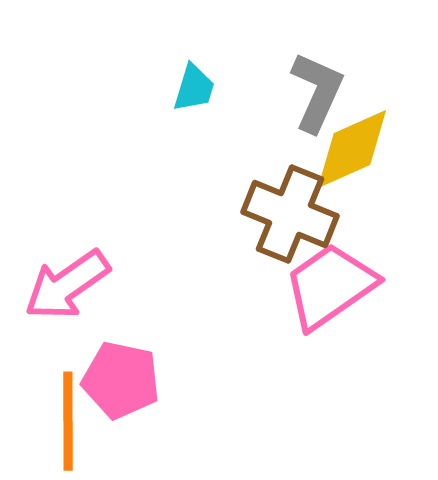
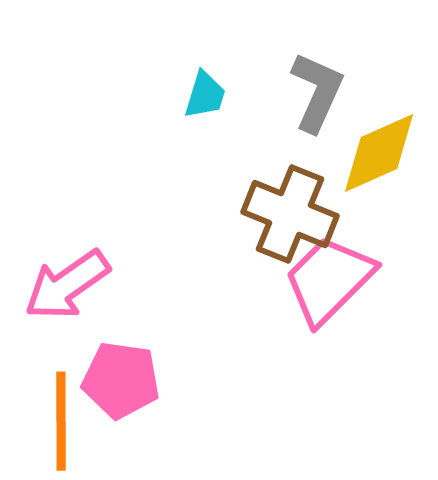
cyan trapezoid: moved 11 px right, 7 px down
yellow diamond: moved 27 px right, 4 px down
pink trapezoid: moved 1 px left, 6 px up; rotated 10 degrees counterclockwise
pink pentagon: rotated 4 degrees counterclockwise
orange line: moved 7 px left
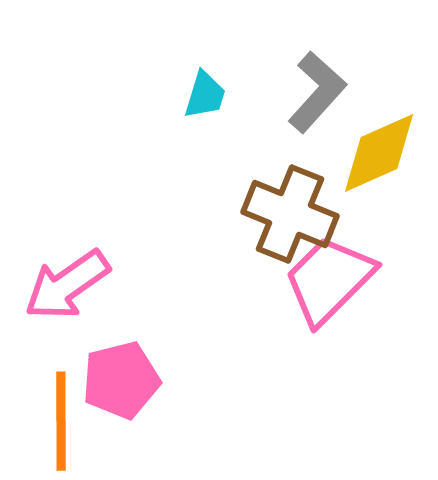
gray L-shape: rotated 18 degrees clockwise
pink pentagon: rotated 22 degrees counterclockwise
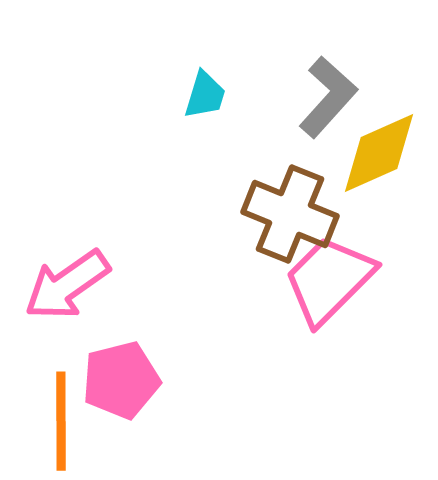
gray L-shape: moved 11 px right, 5 px down
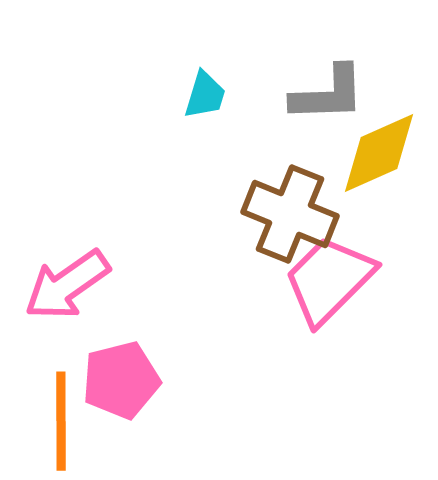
gray L-shape: moved 3 px up; rotated 46 degrees clockwise
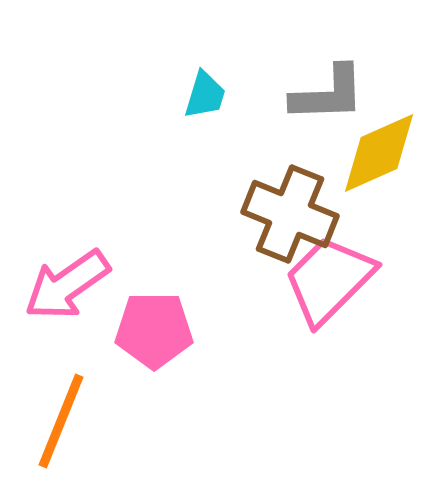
pink pentagon: moved 33 px right, 50 px up; rotated 14 degrees clockwise
orange line: rotated 22 degrees clockwise
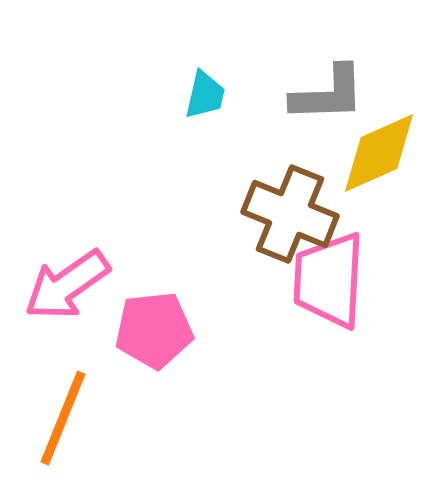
cyan trapezoid: rotated 4 degrees counterclockwise
pink trapezoid: rotated 42 degrees counterclockwise
pink pentagon: rotated 6 degrees counterclockwise
orange line: moved 2 px right, 3 px up
